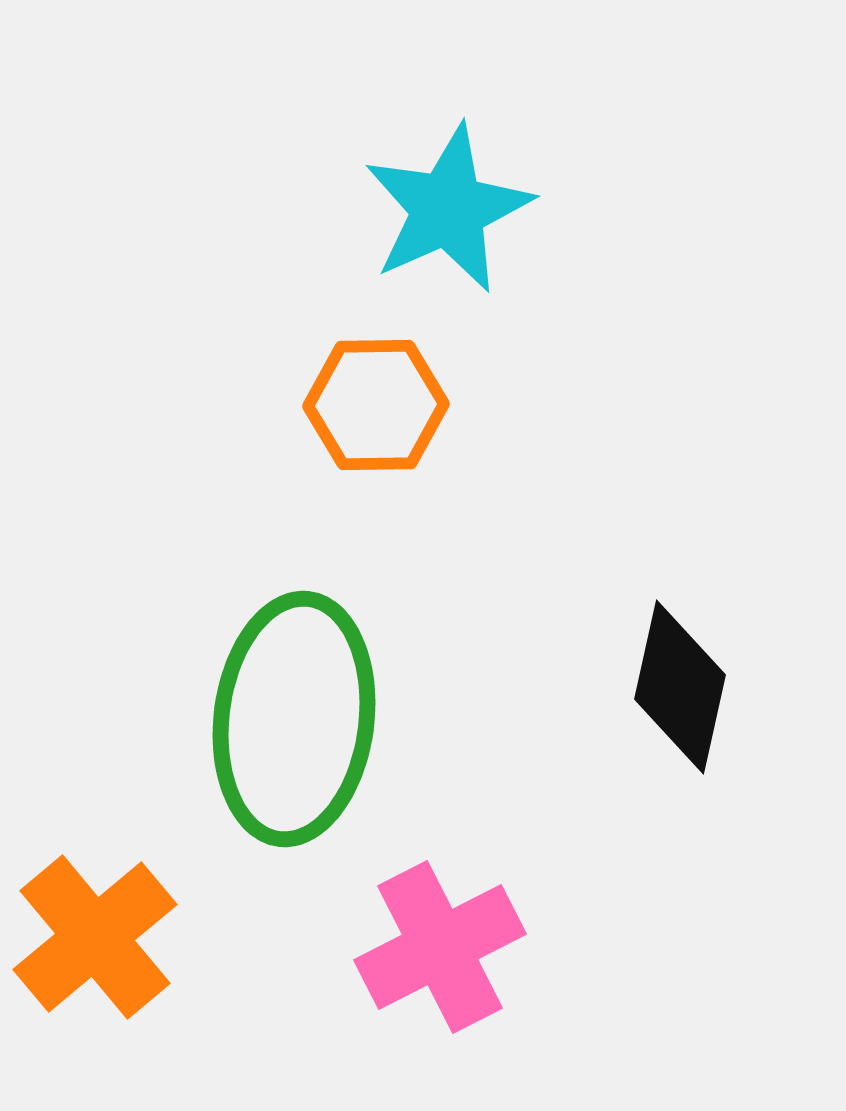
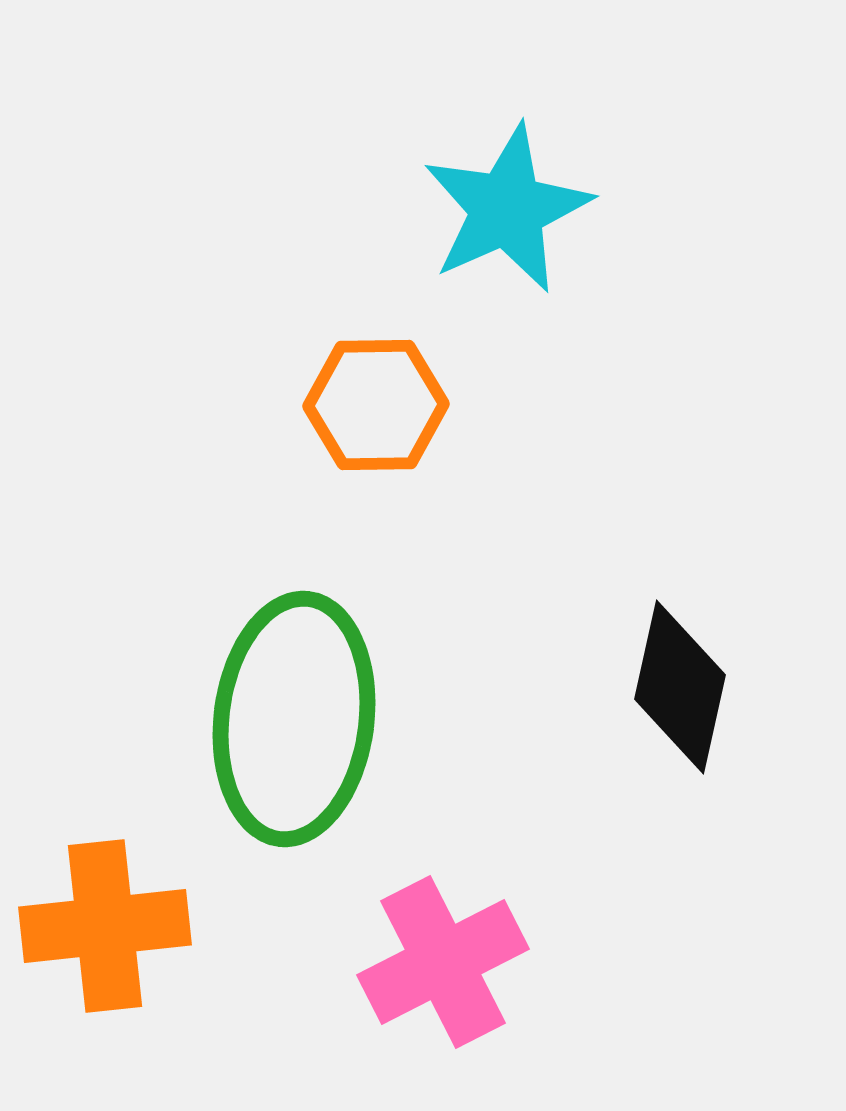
cyan star: moved 59 px right
orange cross: moved 10 px right, 11 px up; rotated 34 degrees clockwise
pink cross: moved 3 px right, 15 px down
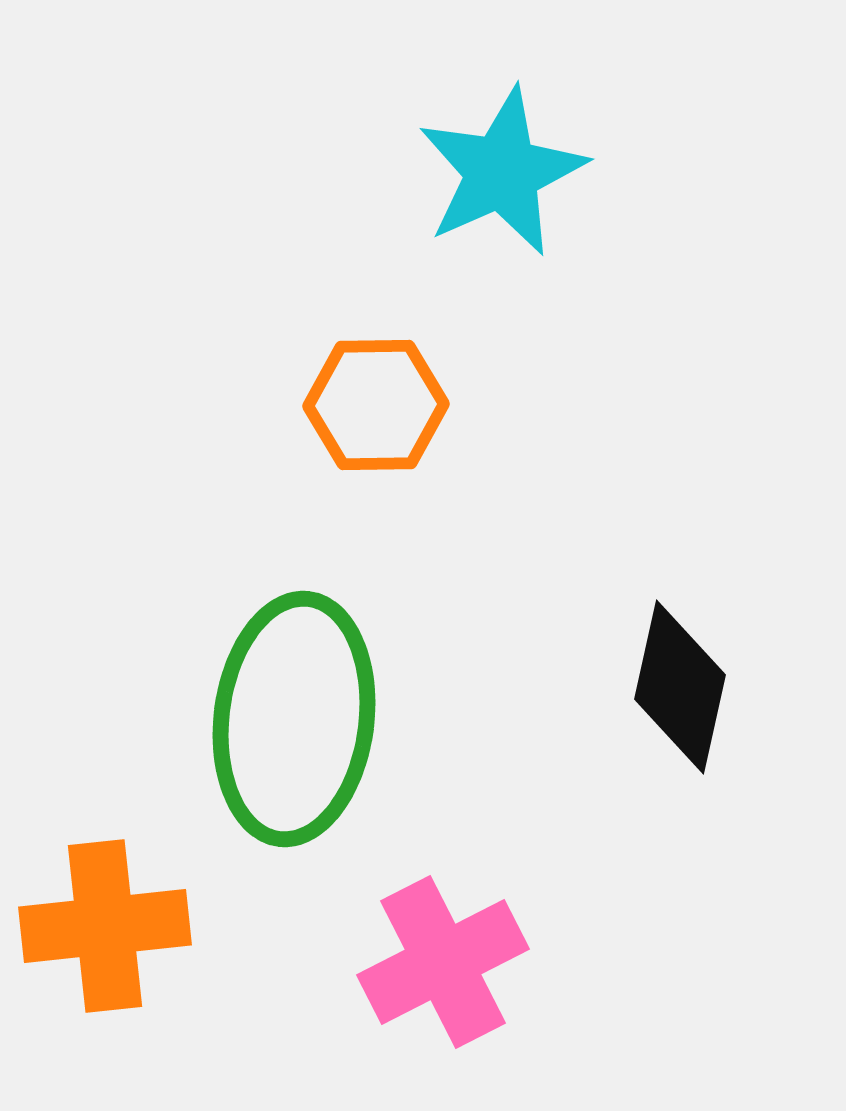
cyan star: moved 5 px left, 37 px up
